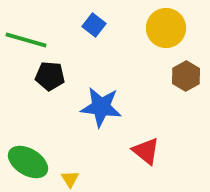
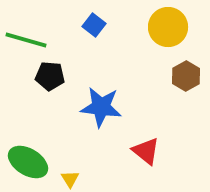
yellow circle: moved 2 px right, 1 px up
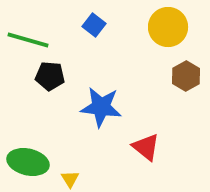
green line: moved 2 px right
red triangle: moved 4 px up
green ellipse: rotated 18 degrees counterclockwise
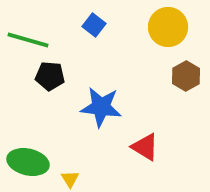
red triangle: moved 1 px left; rotated 8 degrees counterclockwise
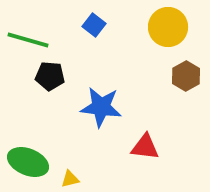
red triangle: rotated 24 degrees counterclockwise
green ellipse: rotated 9 degrees clockwise
yellow triangle: rotated 48 degrees clockwise
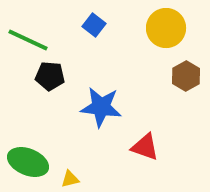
yellow circle: moved 2 px left, 1 px down
green line: rotated 9 degrees clockwise
red triangle: rotated 12 degrees clockwise
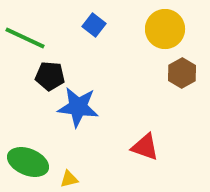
yellow circle: moved 1 px left, 1 px down
green line: moved 3 px left, 2 px up
brown hexagon: moved 4 px left, 3 px up
blue star: moved 23 px left
yellow triangle: moved 1 px left
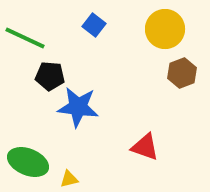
brown hexagon: rotated 8 degrees clockwise
